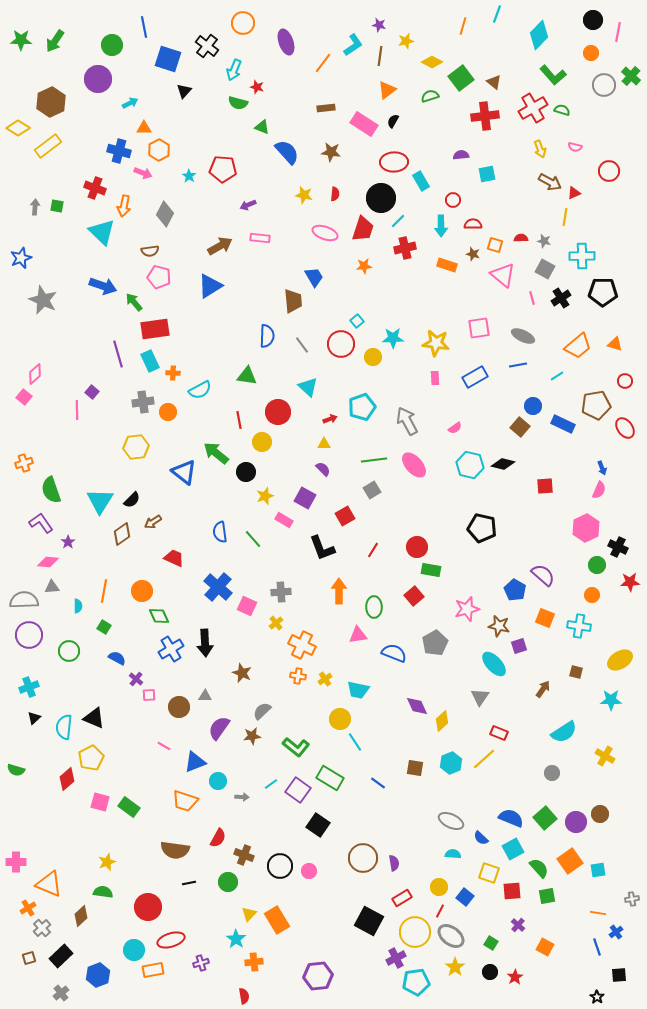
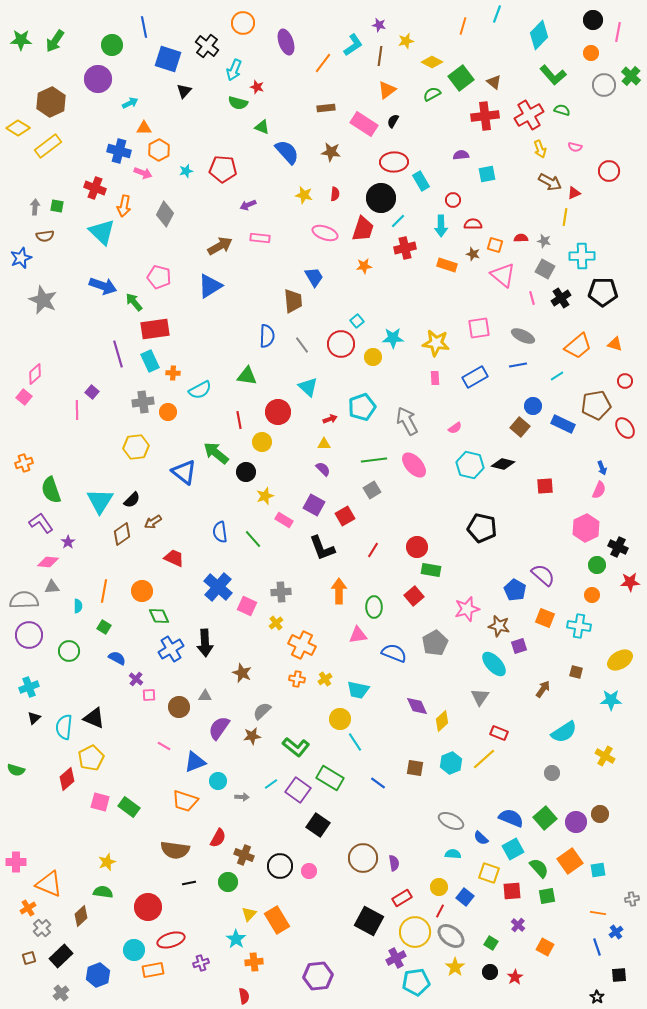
green semicircle at (430, 96): moved 2 px right, 2 px up; rotated 12 degrees counterclockwise
red cross at (533, 108): moved 4 px left, 7 px down
cyan star at (189, 176): moved 3 px left, 5 px up; rotated 24 degrees clockwise
brown semicircle at (150, 251): moved 105 px left, 15 px up
purple square at (305, 498): moved 9 px right, 7 px down
orange cross at (298, 676): moved 1 px left, 3 px down
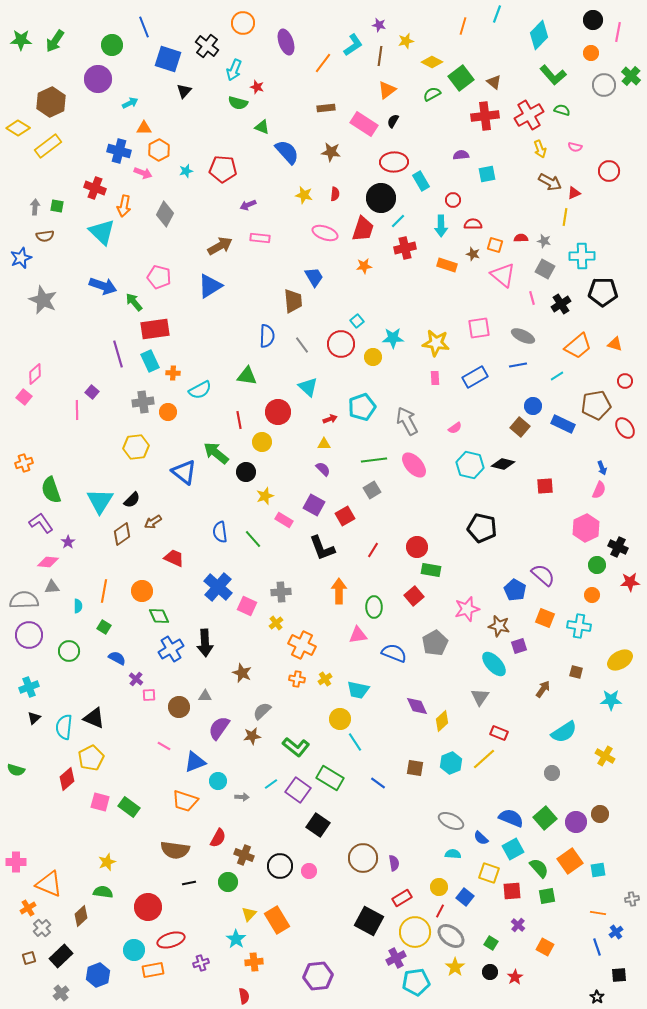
blue line at (144, 27): rotated 10 degrees counterclockwise
black cross at (561, 298): moved 6 px down
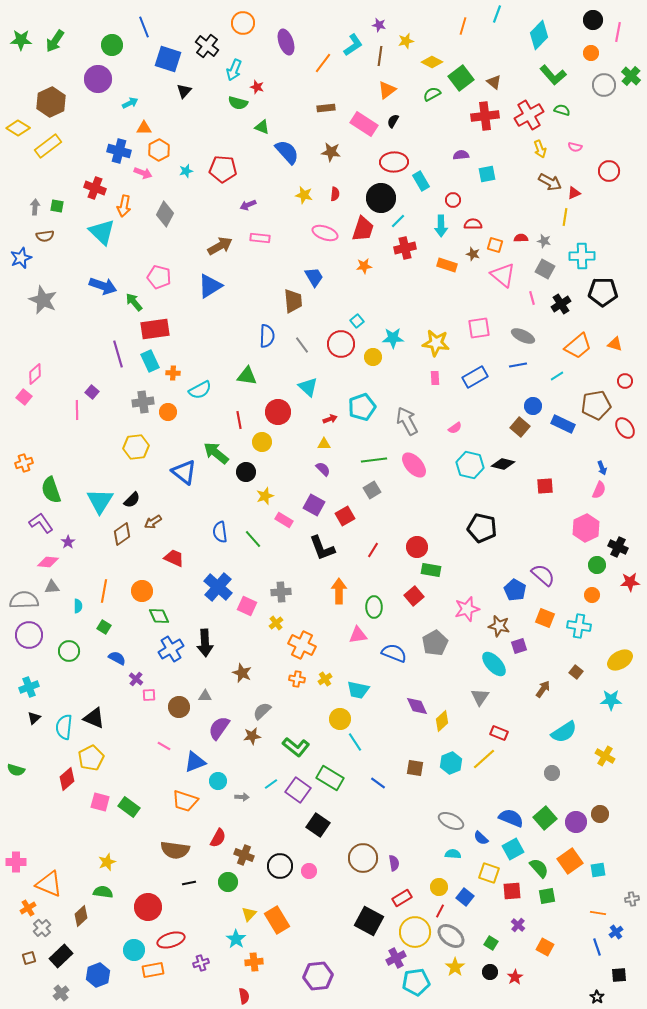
brown square at (576, 672): rotated 24 degrees clockwise
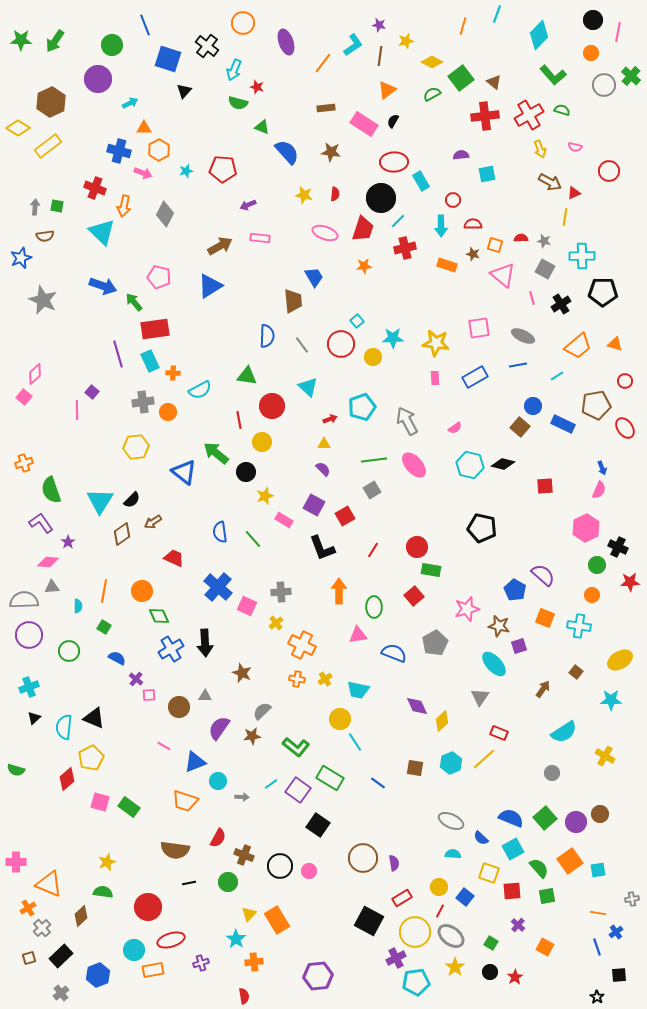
blue line at (144, 27): moved 1 px right, 2 px up
red circle at (278, 412): moved 6 px left, 6 px up
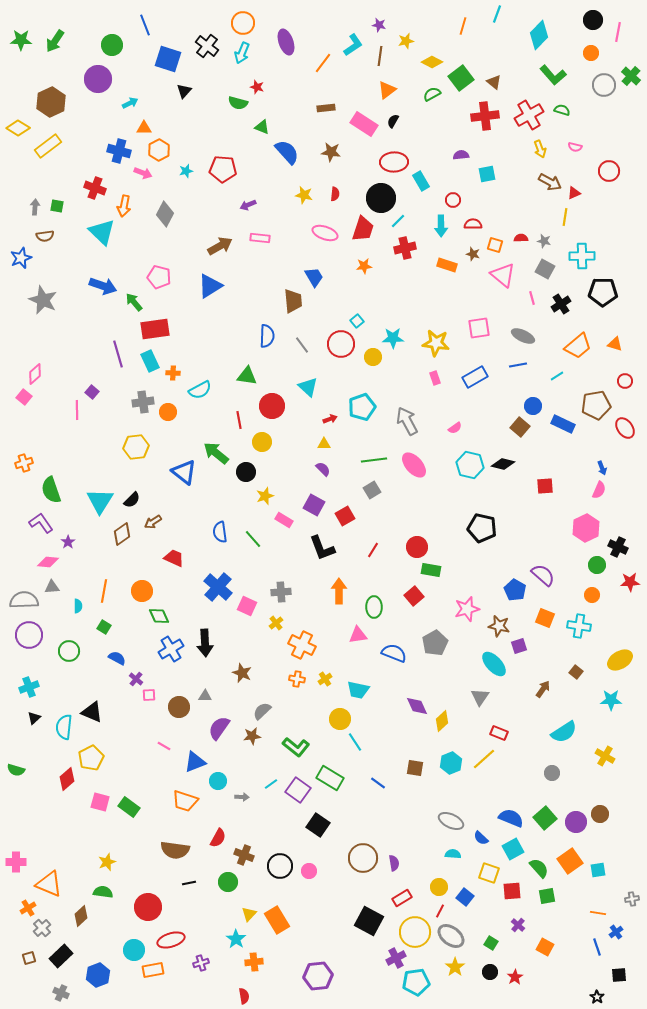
cyan arrow at (234, 70): moved 8 px right, 17 px up
pink rectangle at (435, 378): rotated 16 degrees counterclockwise
black triangle at (94, 718): moved 2 px left, 6 px up
gray cross at (61, 993): rotated 28 degrees counterclockwise
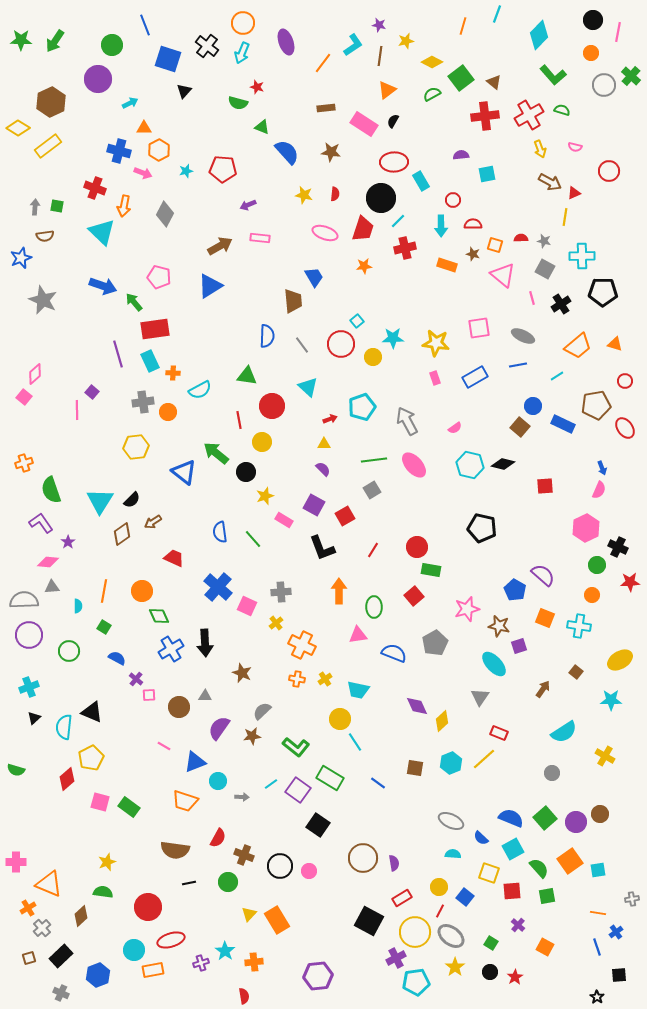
cyan star at (236, 939): moved 11 px left, 12 px down
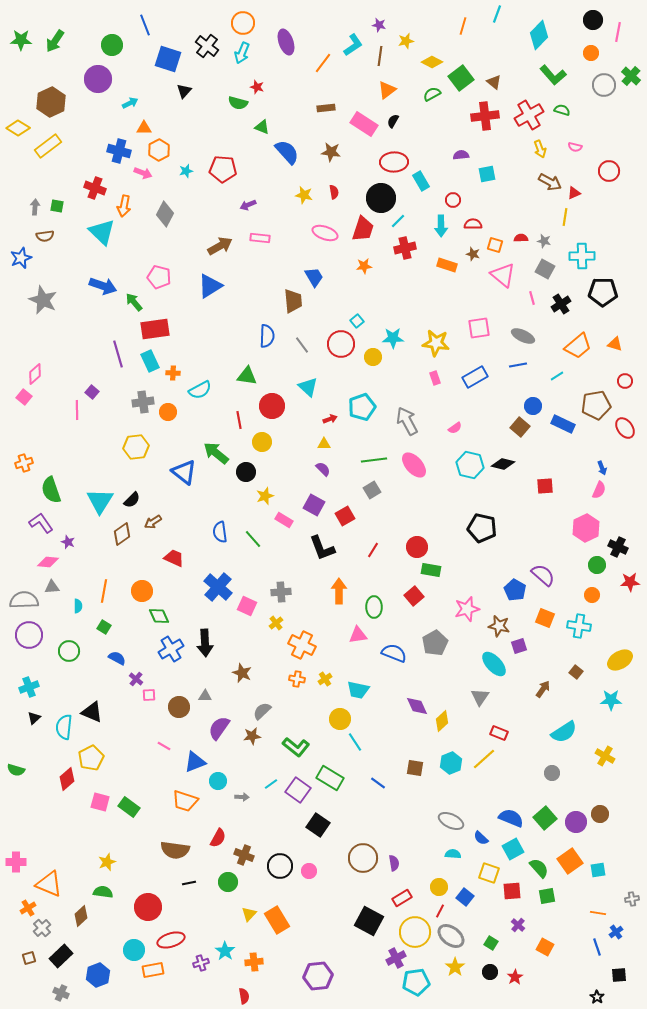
red semicircle at (335, 194): moved 1 px left, 2 px up; rotated 16 degrees counterclockwise
purple star at (68, 542): rotated 16 degrees counterclockwise
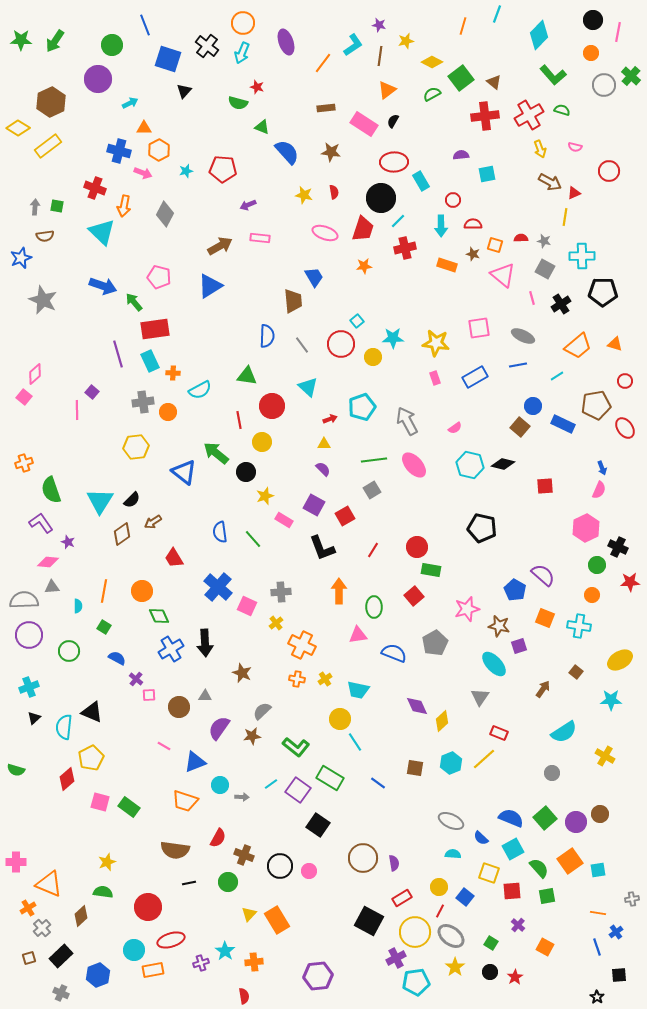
red trapezoid at (174, 558): rotated 145 degrees counterclockwise
cyan circle at (218, 781): moved 2 px right, 4 px down
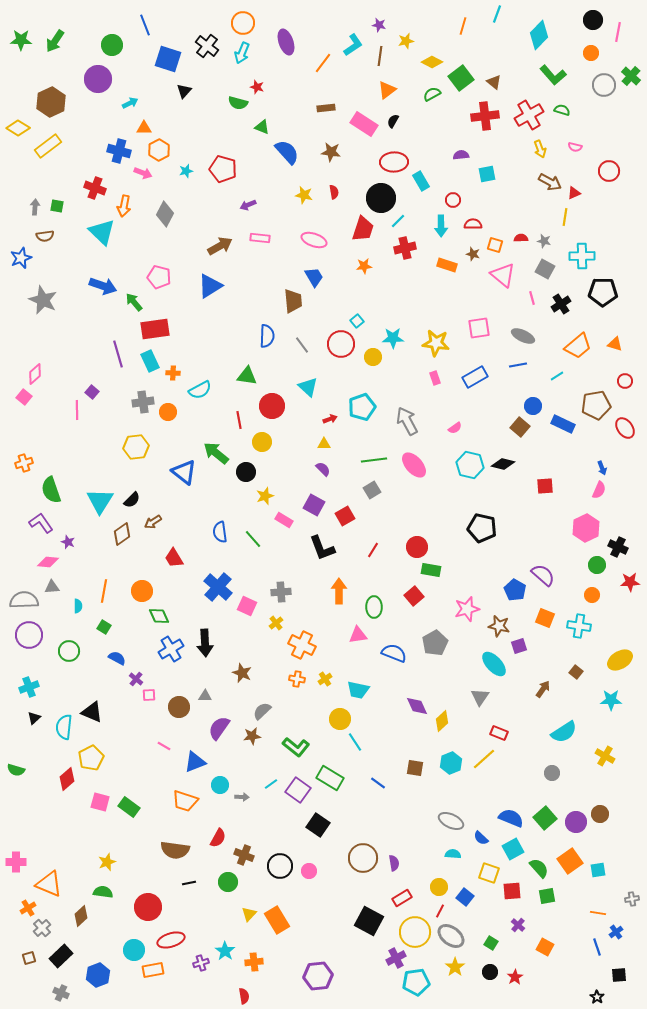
red pentagon at (223, 169): rotated 12 degrees clockwise
pink ellipse at (325, 233): moved 11 px left, 7 px down
